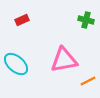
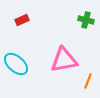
orange line: rotated 42 degrees counterclockwise
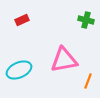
cyan ellipse: moved 3 px right, 6 px down; rotated 65 degrees counterclockwise
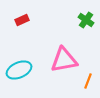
green cross: rotated 21 degrees clockwise
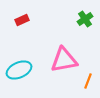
green cross: moved 1 px left, 1 px up; rotated 21 degrees clockwise
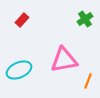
red rectangle: rotated 24 degrees counterclockwise
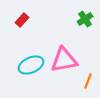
cyan ellipse: moved 12 px right, 5 px up
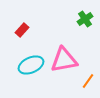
red rectangle: moved 10 px down
orange line: rotated 14 degrees clockwise
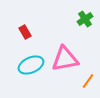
red rectangle: moved 3 px right, 2 px down; rotated 72 degrees counterclockwise
pink triangle: moved 1 px right, 1 px up
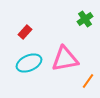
red rectangle: rotated 72 degrees clockwise
cyan ellipse: moved 2 px left, 2 px up
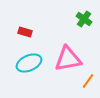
green cross: moved 1 px left; rotated 21 degrees counterclockwise
red rectangle: rotated 64 degrees clockwise
pink triangle: moved 3 px right
